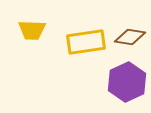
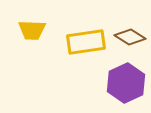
brown diamond: rotated 24 degrees clockwise
purple hexagon: moved 1 px left, 1 px down
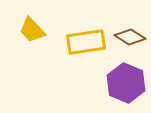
yellow trapezoid: rotated 44 degrees clockwise
purple hexagon: rotated 12 degrees counterclockwise
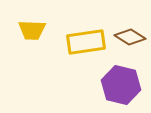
yellow trapezoid: rotated 44 degrees counterclockwise
purple hexagon: moved 5 px left, 2 px down; rotated 9 degrees counterclockwise
